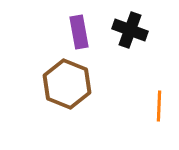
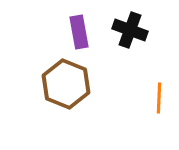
brown hexagon: moved 1 px left
orange line: moved 8 px up
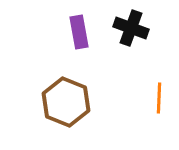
black cross: moved 1 px right, 2 px up
brown hexagon: moved 18 px down
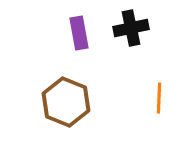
black cross: rotated 32 degrees counterclockwise
purple rectangle: moved 1 px down
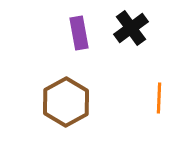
black cross: rotated 24 degrees counterclockwise
brown hexagon: rotated 9 degrees clockwise
